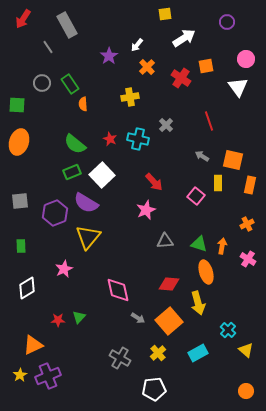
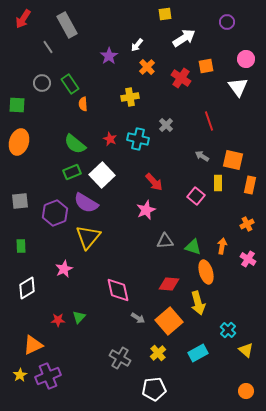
green triangle at (199, 244): moved 6 px left, 3 px down
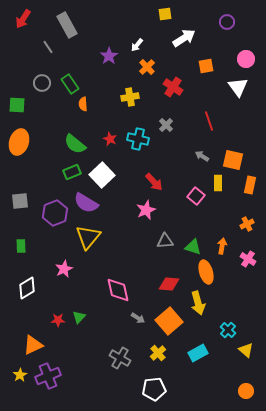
red cross at (181, 78): moved 8 px left, 9 px down
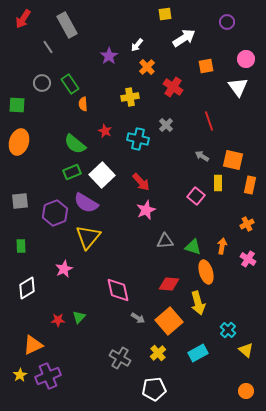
red star at (110, 139): moved 5 px left, 8 px up
red arrow at (154, 182): moved 13 px left
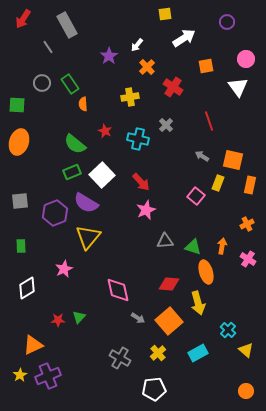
yellow rectangle at (218, 183): rotated 21 degrees clockwise
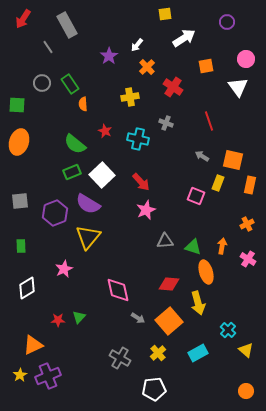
gray cross at (166, 125): moved 2 px up; rotated 24 degrees counterclockwise
pink square at (196, 196): rotated 18 degrees counterclockwise
purple semicircle at (86, 203): moved 2 px right, 1 px down
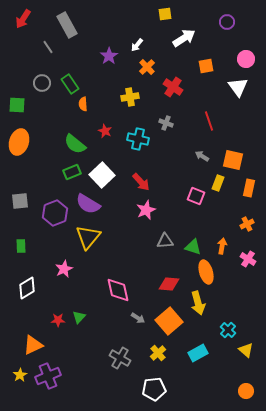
orange rectangle at (250, 185): moved 1 px left, 3 px down
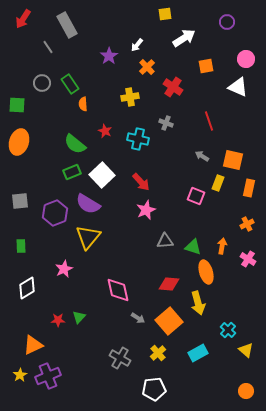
white triangle at (238, 87): rotated 30 degrees counterclockwise
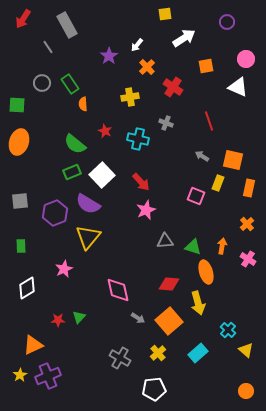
orange cross at (247, 224): rotated 16 degrees counterclockwise
cyan rectangle at (198, 353): rotated 12 degrees counterclockwise
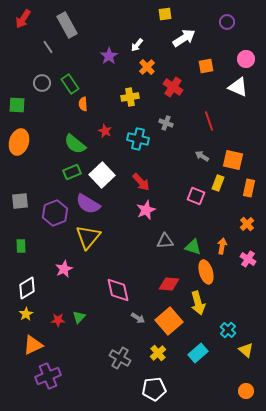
yellow star at (20, 375): moved 6 px right, 61 px up
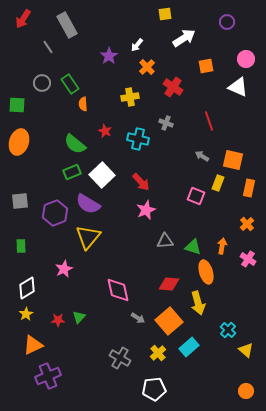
cyan rectangle at (198, 353): moved 9 px left, 6 px up
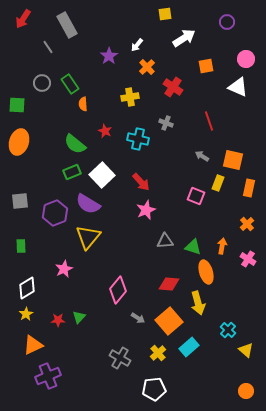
pink diamond at (118, 290): rotated 52 degrees clockwise
